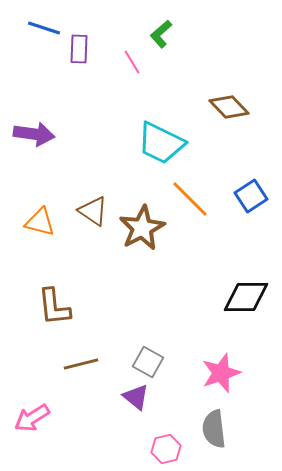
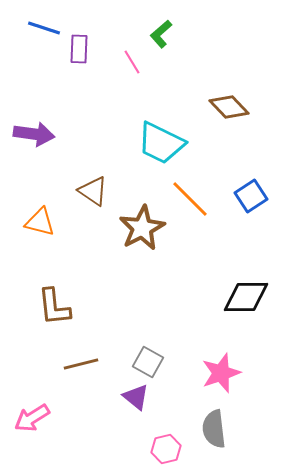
brown triangle: moved 20 px up
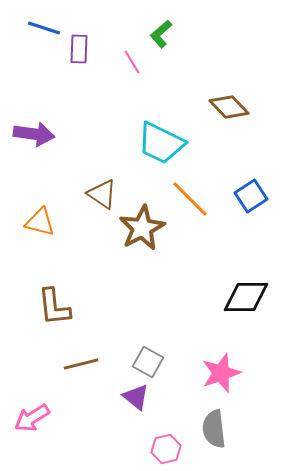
brown triangle: moved 9 px right, 3 px down
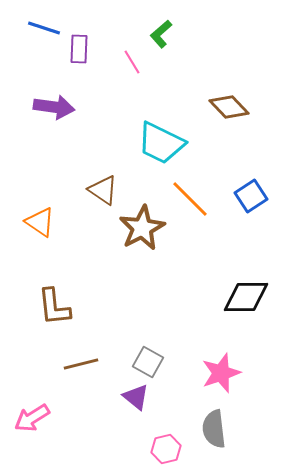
purple arrow: moved 20 px right, 27 px up
brown triangle: moved 1 px right, 4 px up
orange triangle: rotated 20 degrees clockwise
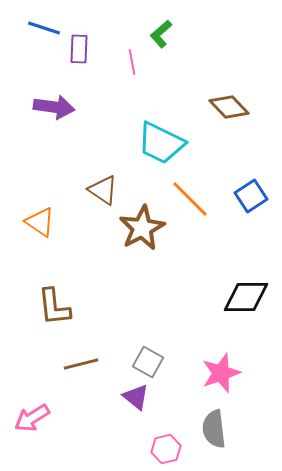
pink line: rotated 20 degrees clockwise
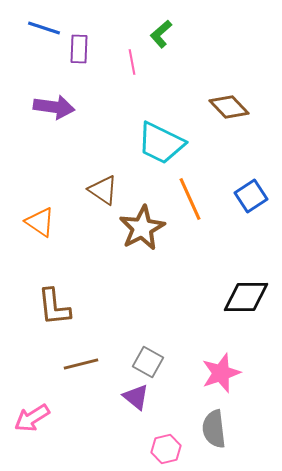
orange line: rotated 21 degrees clockwise
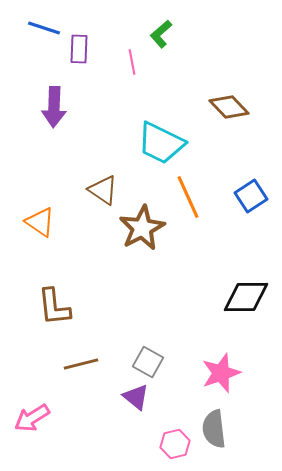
purple arrow: rotated 84 degrees clockwise
orange line: moved 2 px left, 2 px up
pink hexagon: moved 9 px right, 5 px up
